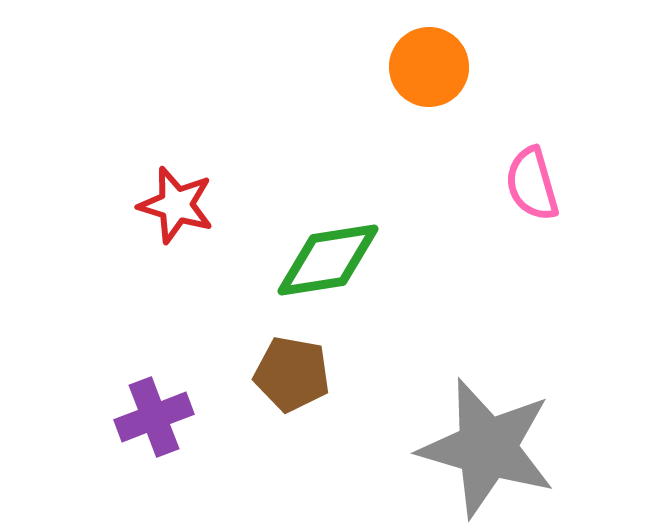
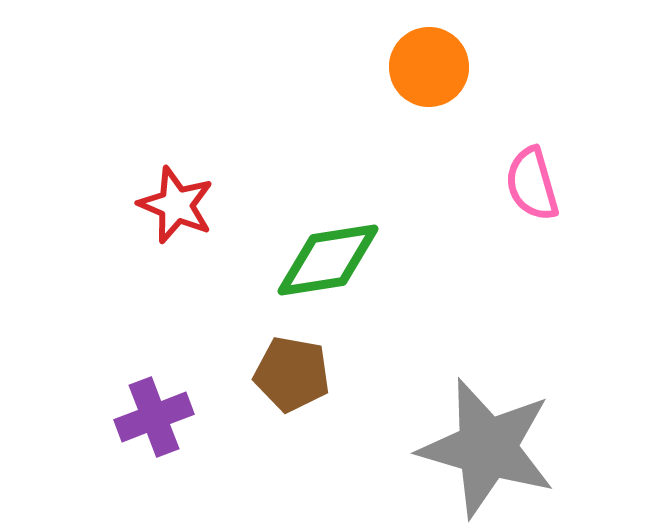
red star: rotated 6 degrees clockwise
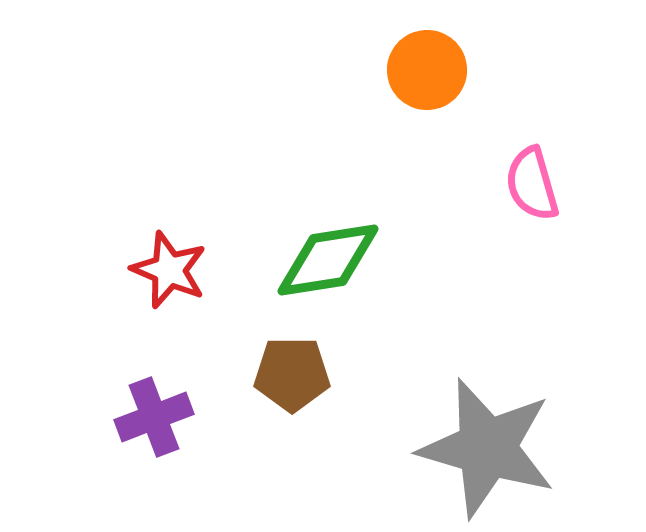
orange circle: moved 2 px left, 3 px down
red star: moved 7 px left, 65 px down
brown pentagon: rotated 10 degrees counterclockwise
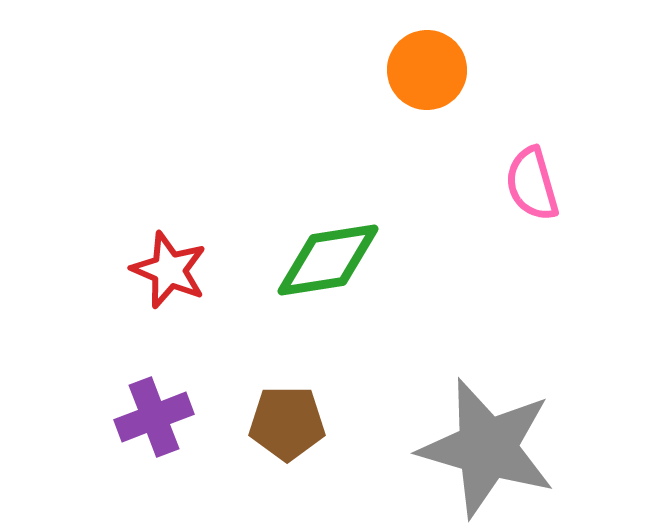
brown pentagon: moved 5 px left, 49 px down
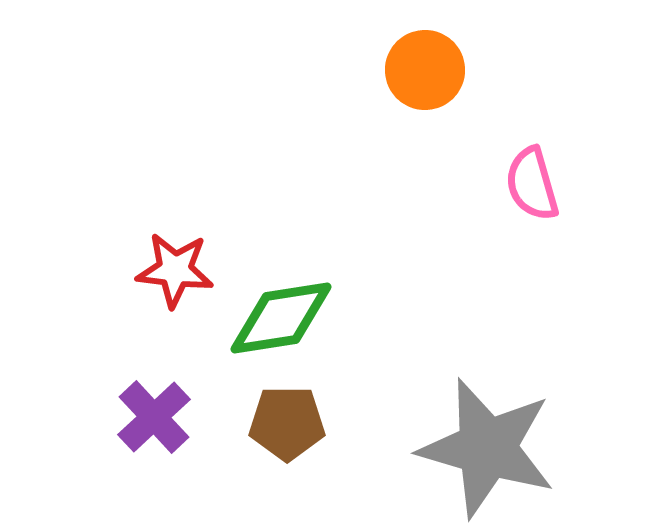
orange circle: moved 2 px left
green diamond: moved 47 px left, 58 px down
red star: moved 6 px right; rotated 16 degrees counterclockwise
purple cross: rotated 22 degrees counterclockwise
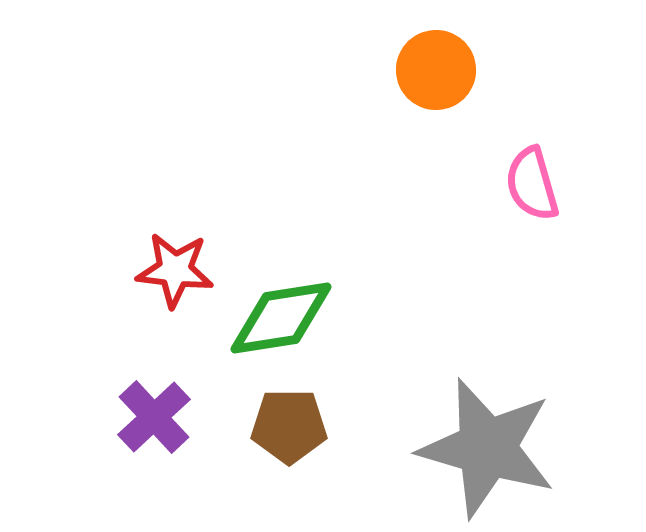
orange circle: moved 11 px right
brown pentagon: moved 2 px right, 3 px down
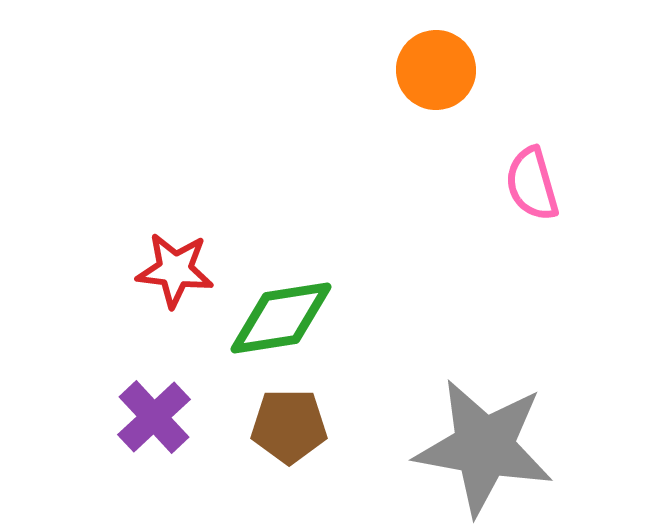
gray star: moved 3 px left, 1 px up; rotated 6 degrees counterclockwise
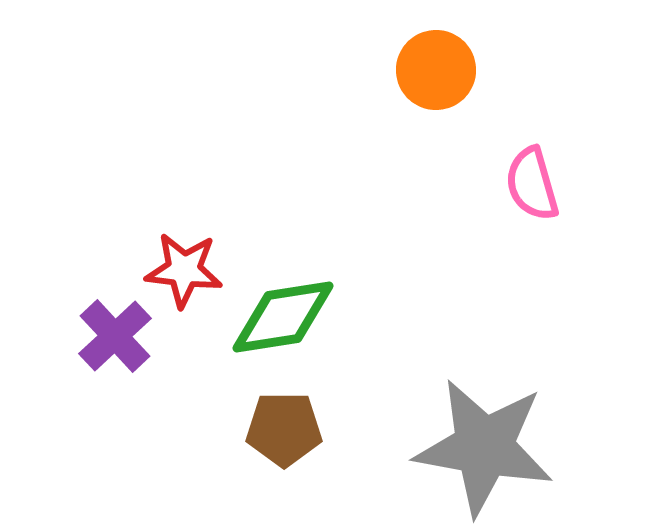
red star: moved 9 px right
green diamond: moved 2 px right, 1 px up
purple cross: moved 39 px left, 81 px up
brown pentagon: moved 5 px left, 3 px down
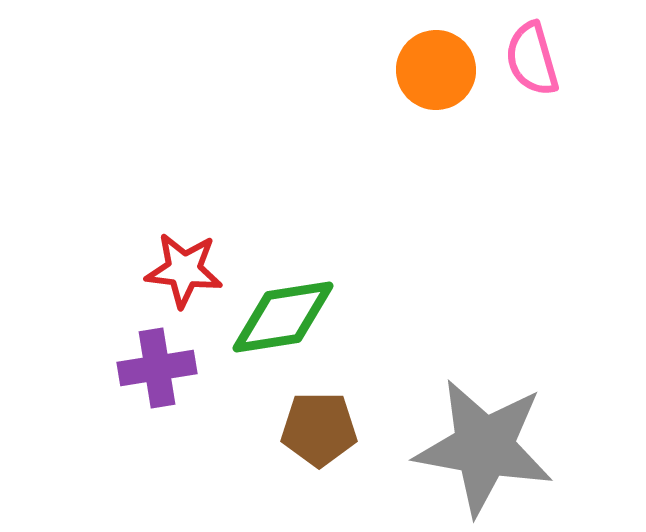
pink semicircle: moved 125 px up
purple cross: moved 42 px right, 32 px down; rotated 34 degrees clockwise
brown pentagon: moved 35 px right
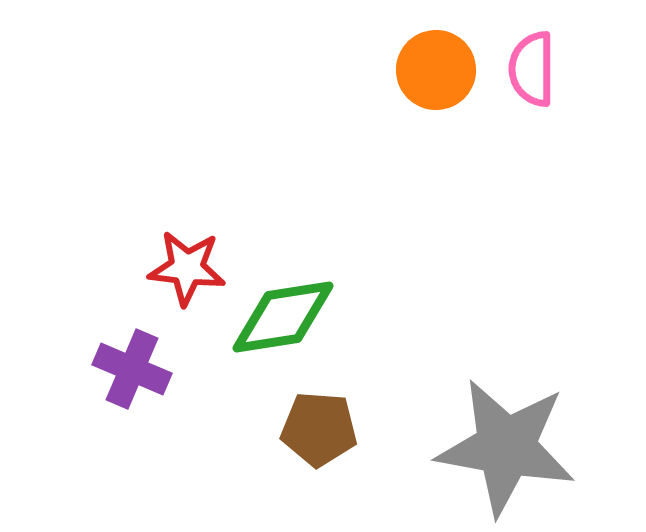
pink semicircle: moved 10 px down; rotated 16 degrees clockwise
red star: moved 3 px right, 2 px up
purple cross: moved 25 px left, 1 px down; rotated 32 degrees clockwise
brown pentagon: rotated 4 degrees clockwise
gray star: moved 22 px right
